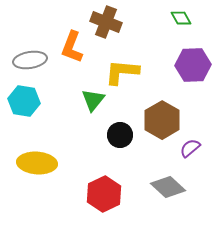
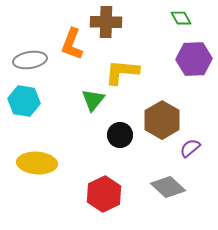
brown cross: rotated 20 degrees counterclockwise
orange L-shape: moved 3 px up
purple hexagon: moved 1 px right, 6 px up
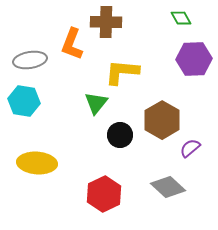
green triangle: moved 3 px right, 3 px down
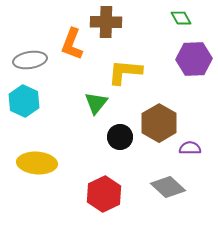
yellow L-shape: moved 3 px right
cyan hexagon: rotated 16 degrees clockwise
brown hexagon: moved 3 px left, 3 px down
black circle: moved 2 px down
purple semicircle: rotated 40 degrees clockwise
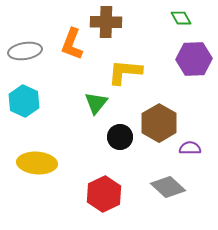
gray ellipse: moved 5 px left, 9 px up
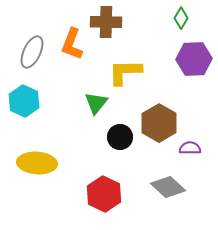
green diamond: rotated 60 degrees clockwise
gray ellipse: moved 7 px right, 1 px down; rotated 56 degrees counterclockwise
yellow L-shape: rotated 6 degrees counterclockwise
red hexagon: rotated 8 degrees counterclockwise
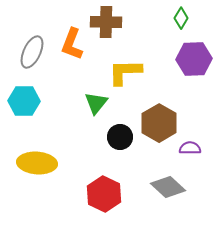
cyan hexagon: rotated 24 degrees counterclockwise
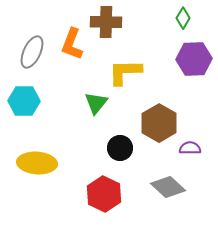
green diamond: moved 2 px right
black circle: moved 11 px down
